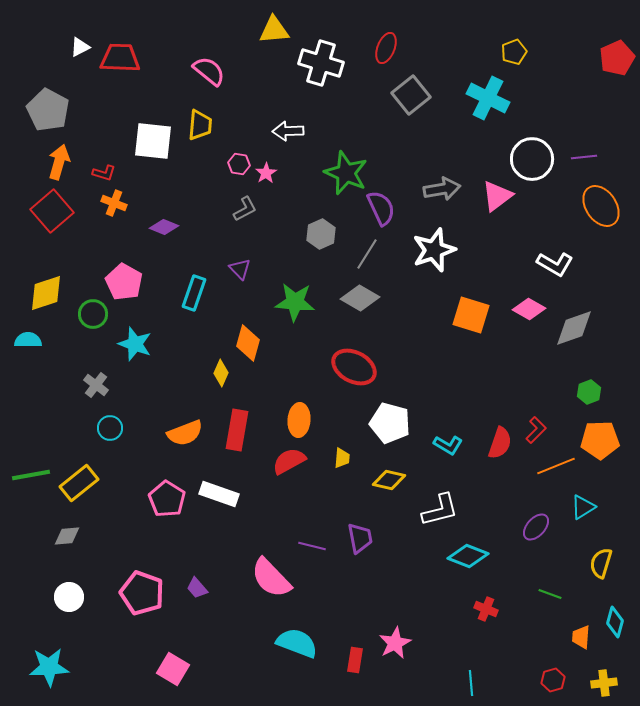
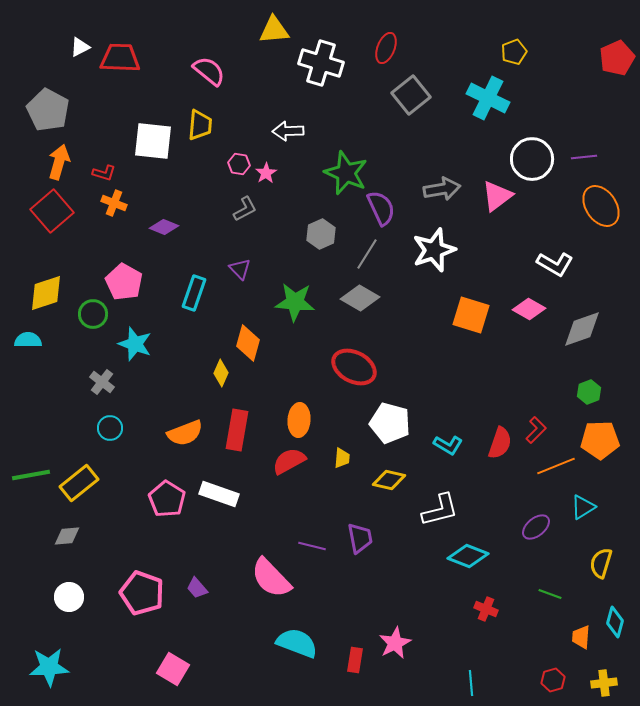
gray diamond at (574, 328): moved 8 px right, 1 px down
gray cross at (96, 385): moved 6 px right, 3 px up
purple ellipse at (536, 527): rotated 8 degrees clockwise
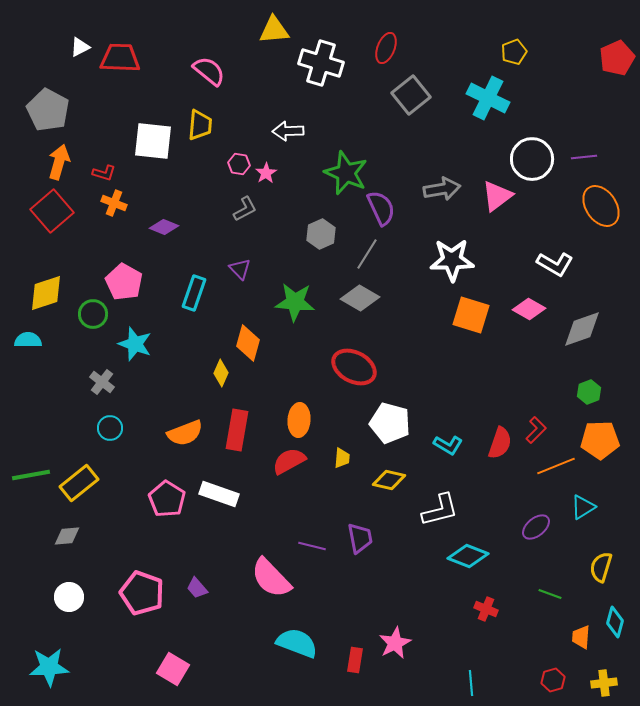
white star at (434, 250): moved 18 px right, 10 px down; rotated 18 degrees clockwise
yellow semicircle at (601, 563): moved 4 px down
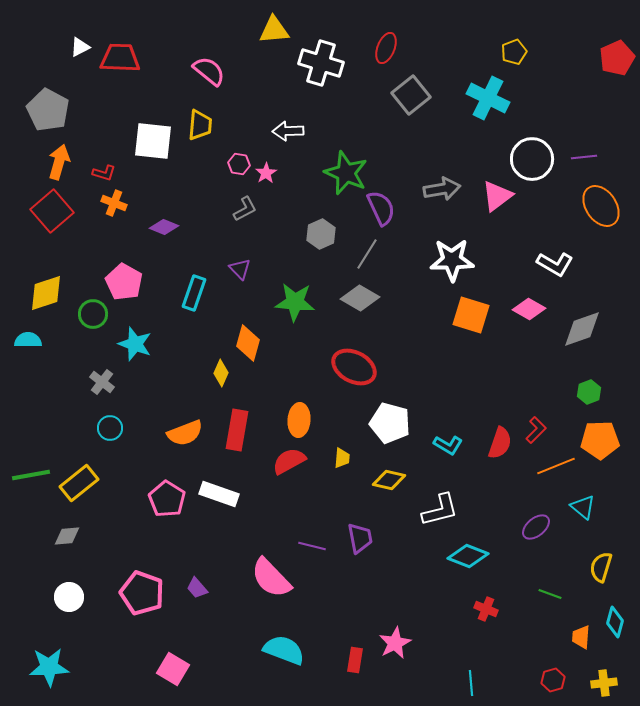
cyan triangle at (583, 507): rotated 48 degrees counterclockwise
cyan semicircle at (297, 643): moved 13 px left, 7 px down
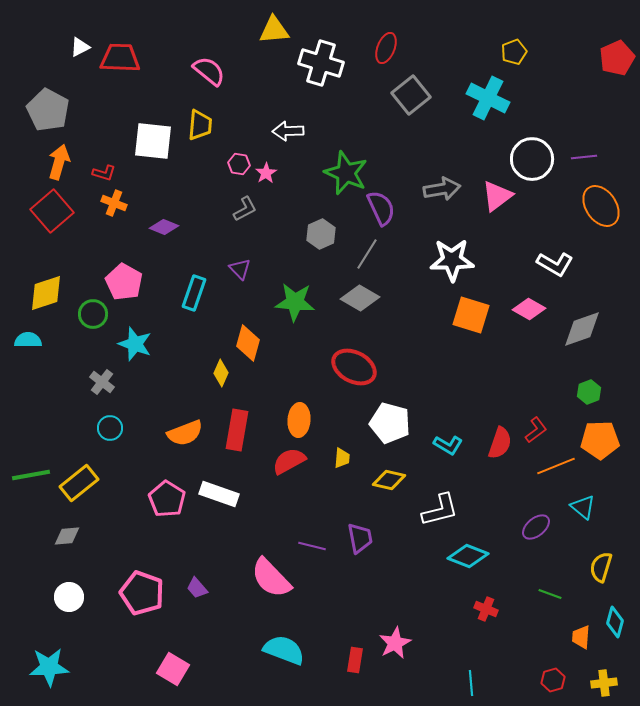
red L-shape at (536, 430): rotated 8 degrees clockwise
